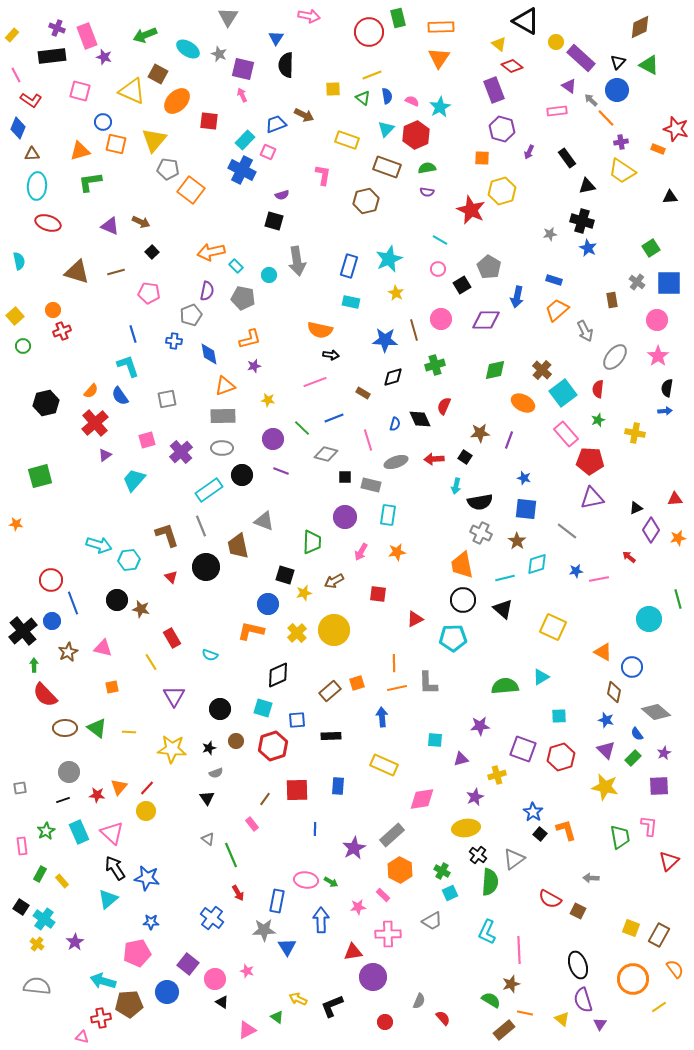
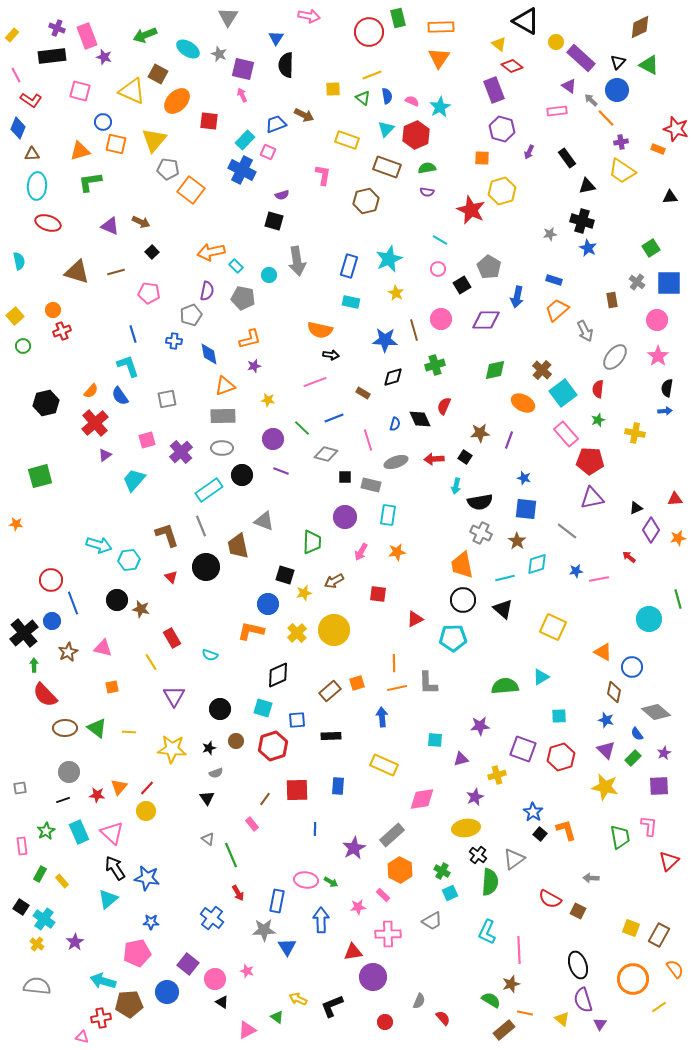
black cross at (23, 631): moved 1 px right, 2 px down
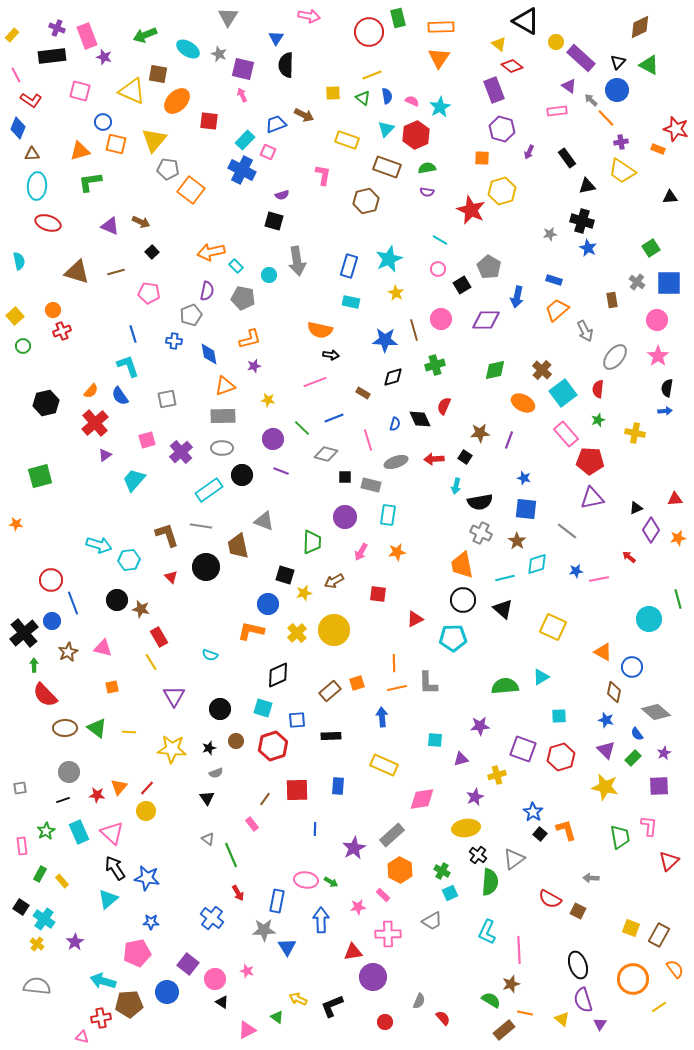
brown square at (158, 74): rotated 18 degrees counterclockwise
yellow square at (333, 89): moved 4 px down
gray line at (201, 526): rotated 60 degrees counterclockwise
red rectangle at (172, 638): moved 13 px left, 1 px up
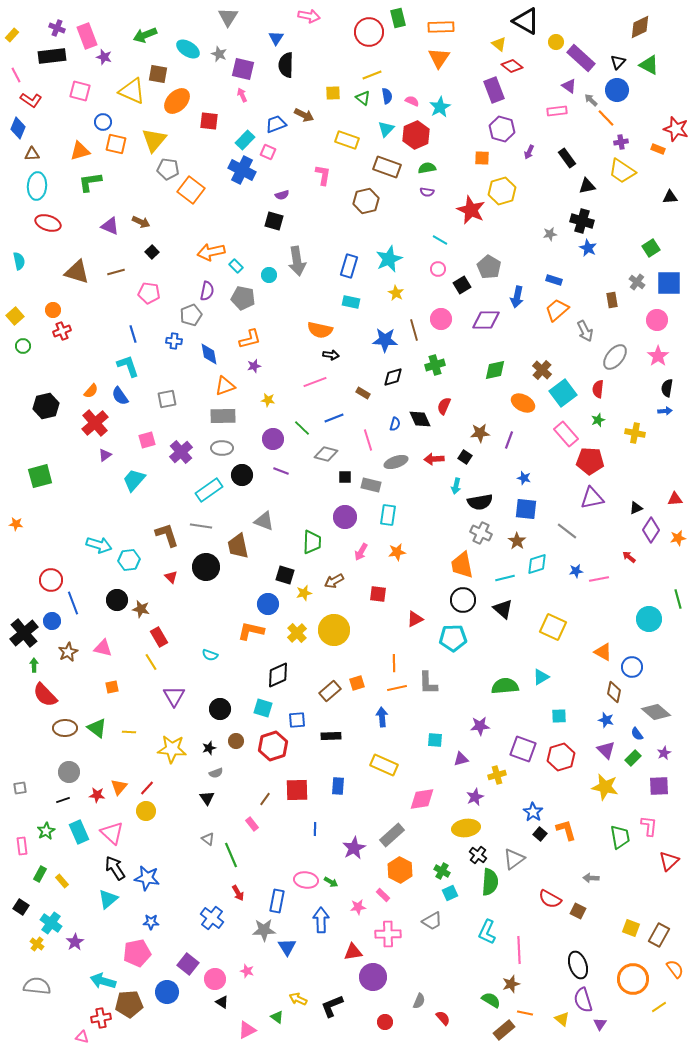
black hexagon at (46, 403): moved 3 px down
cyan cross at (44, 919): moved 7 px right, 4 px down
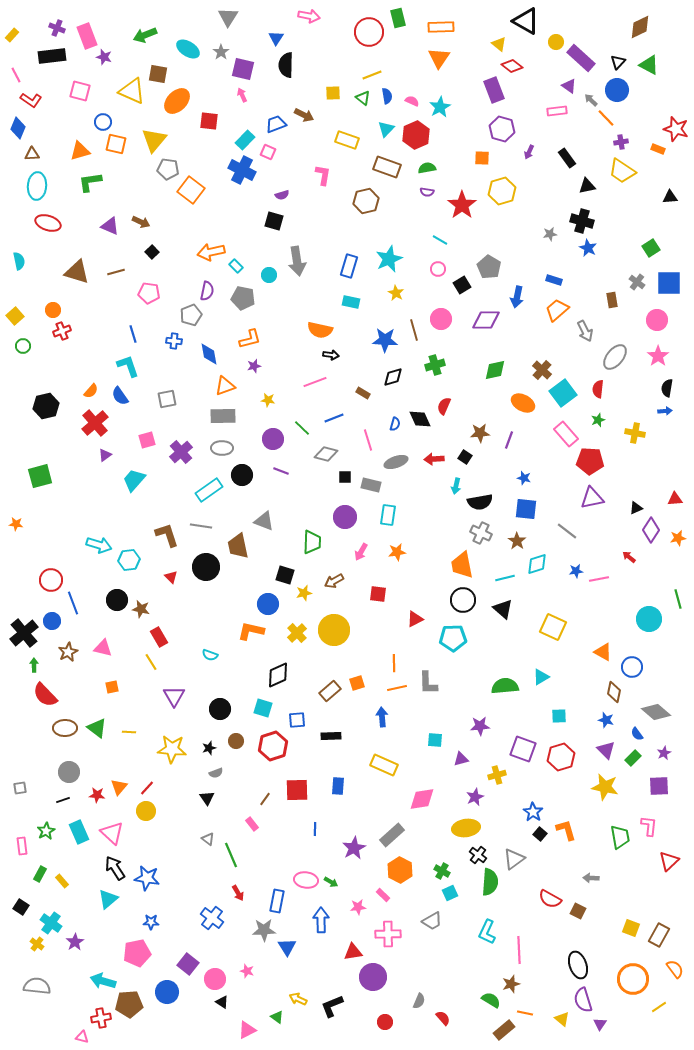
gray star at (219, 54): moved 2 px right, 2 px up; rotated 14 degrees clockwise
red star at (471, 210): moved 9 px left, 5 px up; rotated 12 degrees clockwise
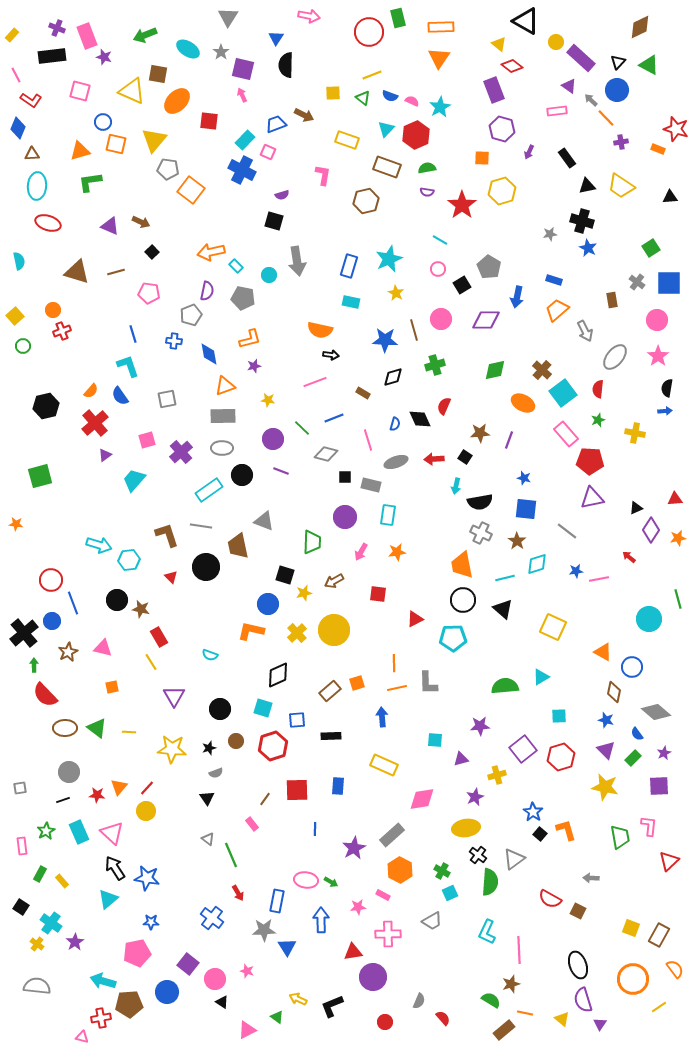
blue semicircle at (387, 96): moved 3 px right; rotated 119 degrees clockwise
yellow trapezoid at (622, 171): moved 1 px left, 15 px down
purple square at (523, 749): rotated 32 degrees clockwise
pink rectangle at (383, 895): rotated 16 degrees counterclockwise
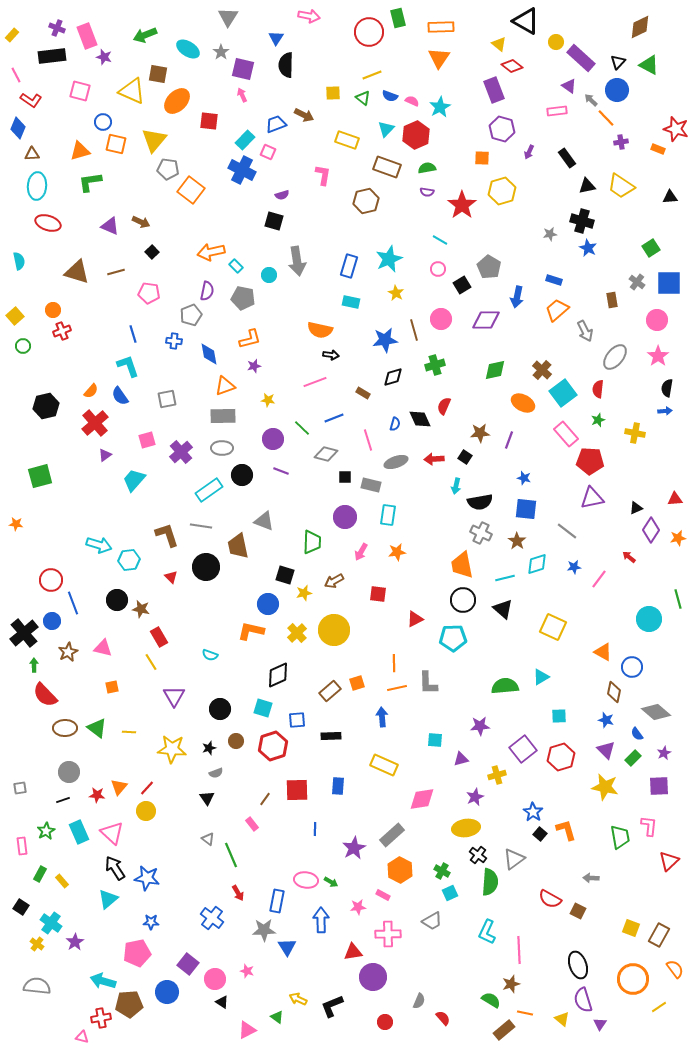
blue star at (385, 340): rotated 10 degrees counterclockwise
blue star at (576, 571): moved 2 px left, 4 px up
pink line at (599, 579): rotated 42 degrees counterclockwise
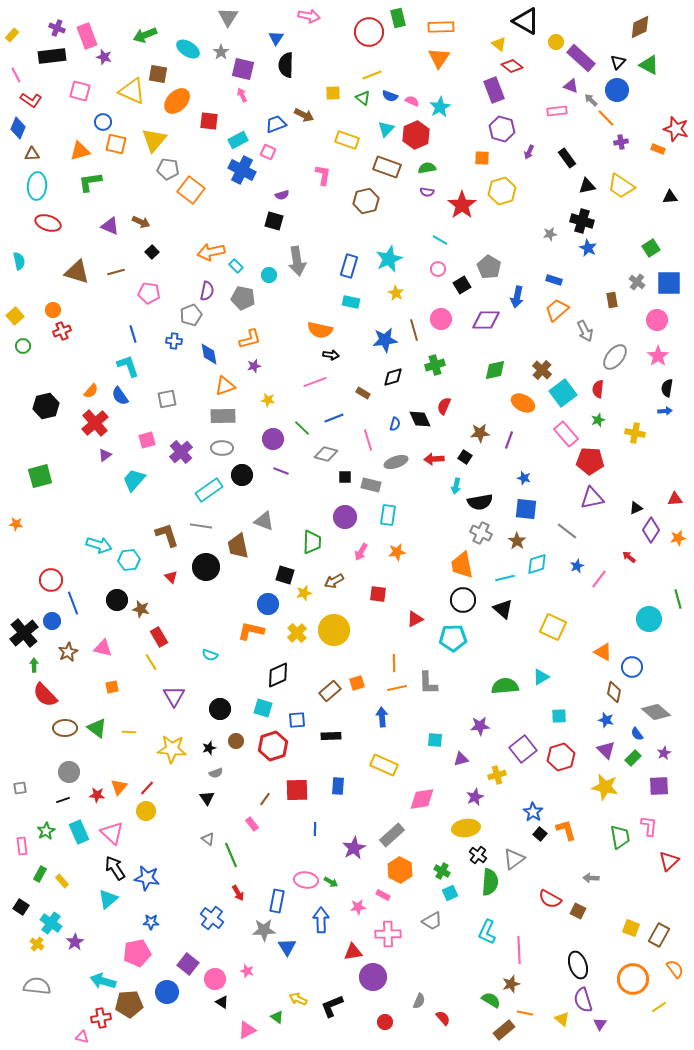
purple triangle at (569, 86): moved 2 px right; rotated 14 degrees counterclockwise
cyan rectangle at (245, 140): moved 7 px left; rotated 18 degrees clockwise
blue star at (574, 567): moved 3 px right, 1 px up; rotated 16 degrees counterclockwise
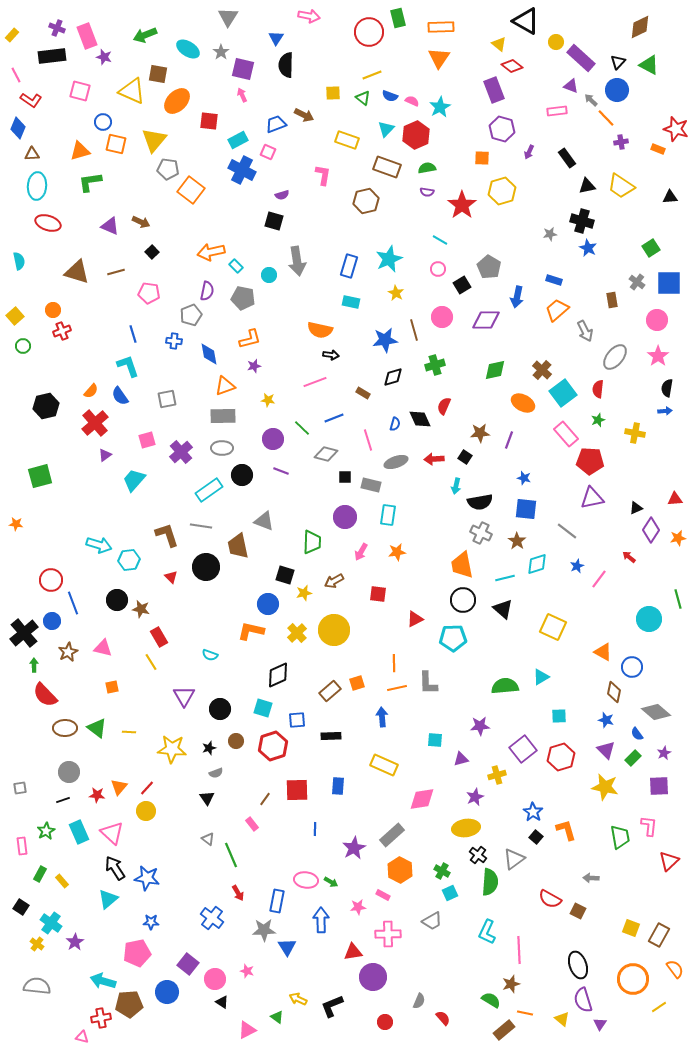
pink circle at (441, 319): moved 1 px right, 2 px up
purple triangle at (174, 696): moved 10 px right
black square at (540, 834): moved 4 px left, 3 px down
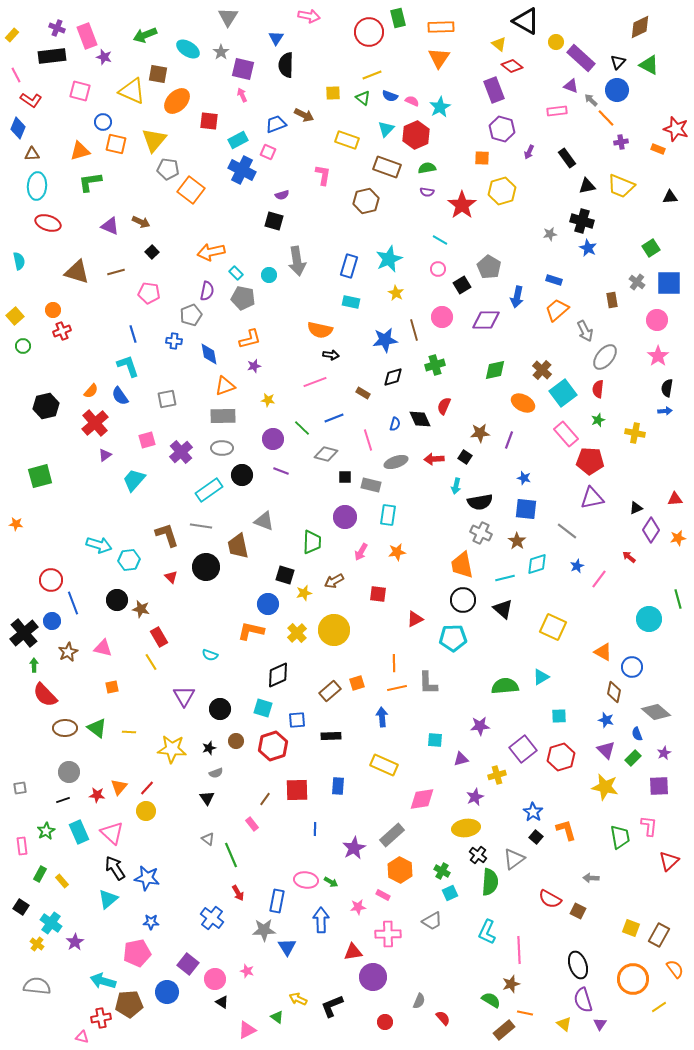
yellow trapezoid at (621, 186): rotated 12 degrees counterclockwise
cyan rectangle at (236, 266): moved 7 px down
gray ellipse at (615, 357): moved 10 px left
blue semicircle at (637, 734): rotated 16 degrees clockwise
yellow triangle at (562, 1019): moved 2 px right, 5 px down
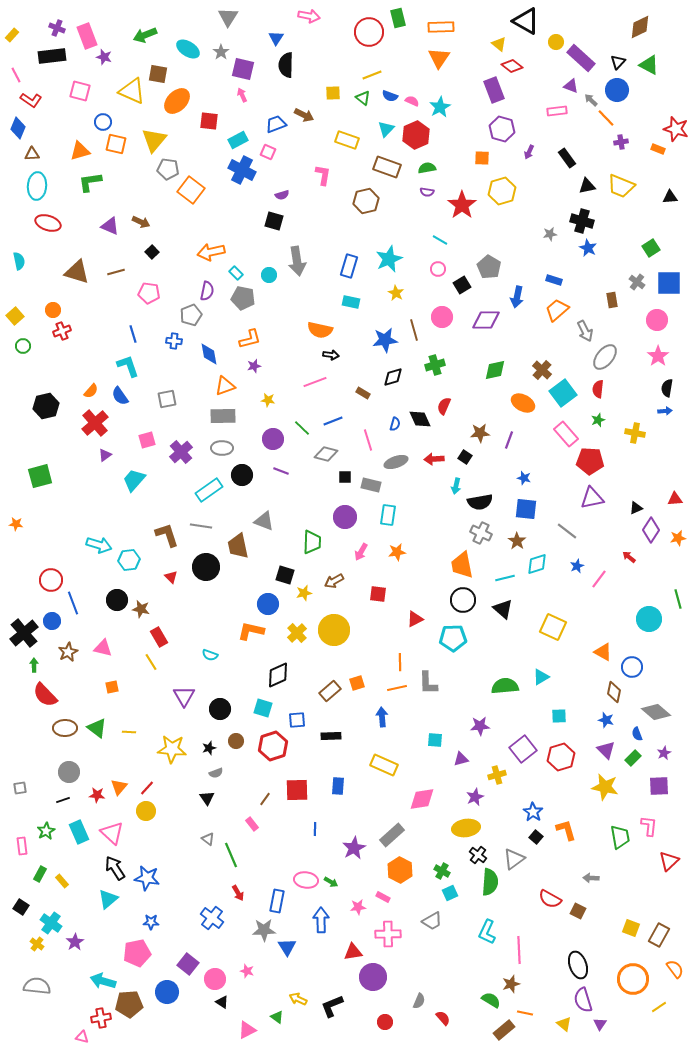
blue line at (334, 418): moved 1 px left, 3 px down
orange line at (394, 663): moved 6 px right, 1 px up
pink rectangle at (383, 895): moved 2 px down
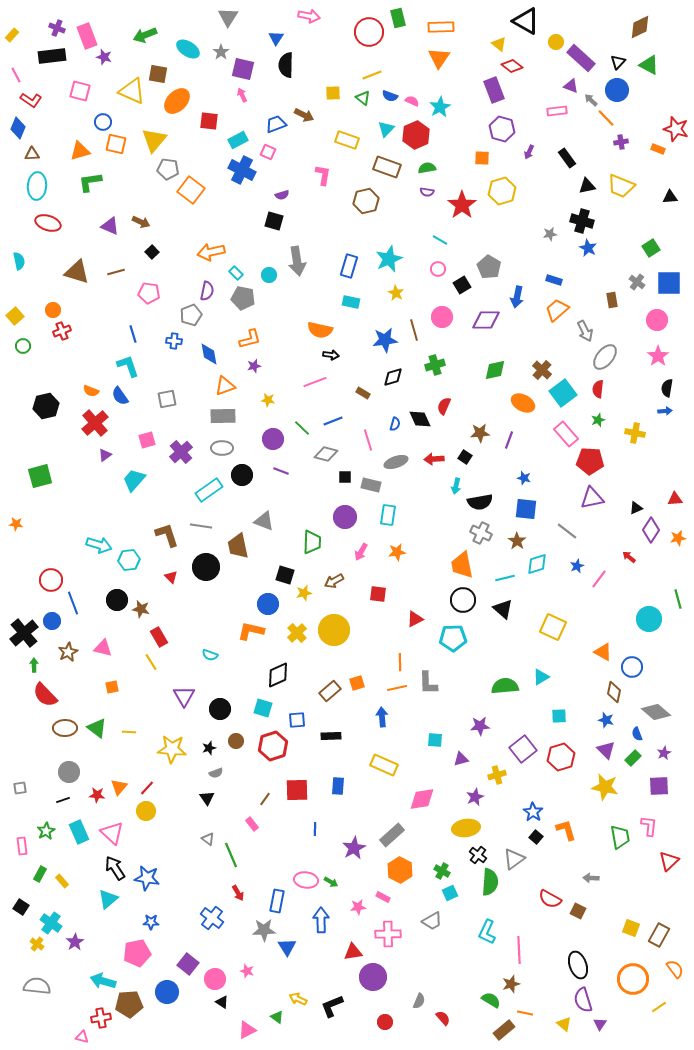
orange semicircle at (91, 391): rotated 70 degrees clockwise
